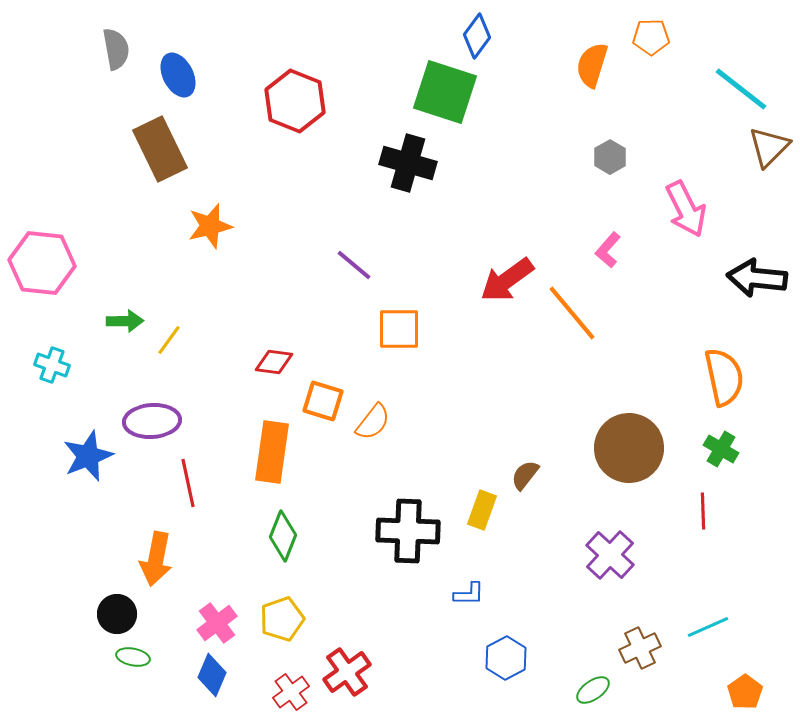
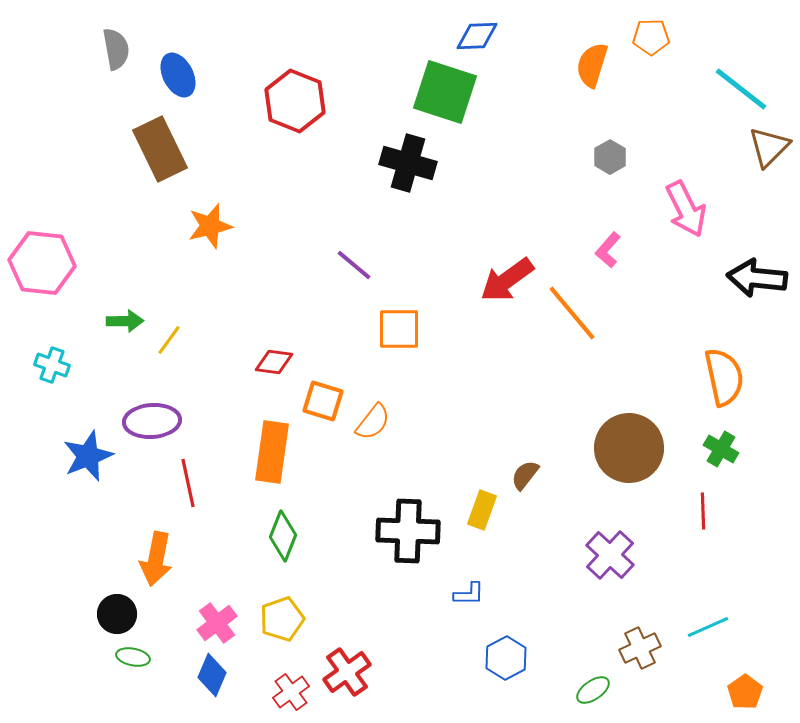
blue diamond at (477, 36): rotated 51 degrees clockwise
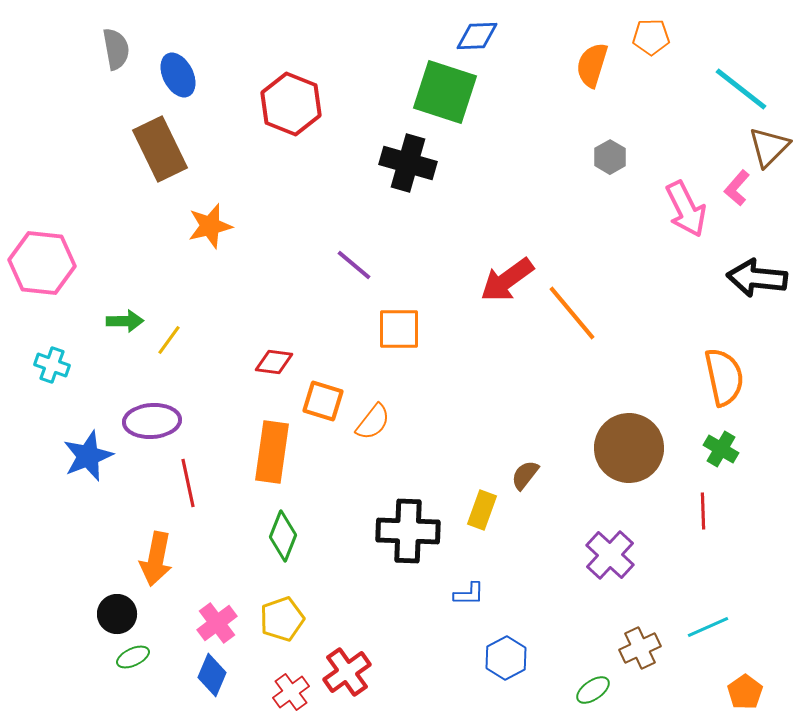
red hexagon at (295, 101): moved 4 px left, 3 px down
pink L-shape at (608, 250): moved 129 px right, 62 px up
green ellipse at (133, 657): rotated 36 degrees counterclockwise
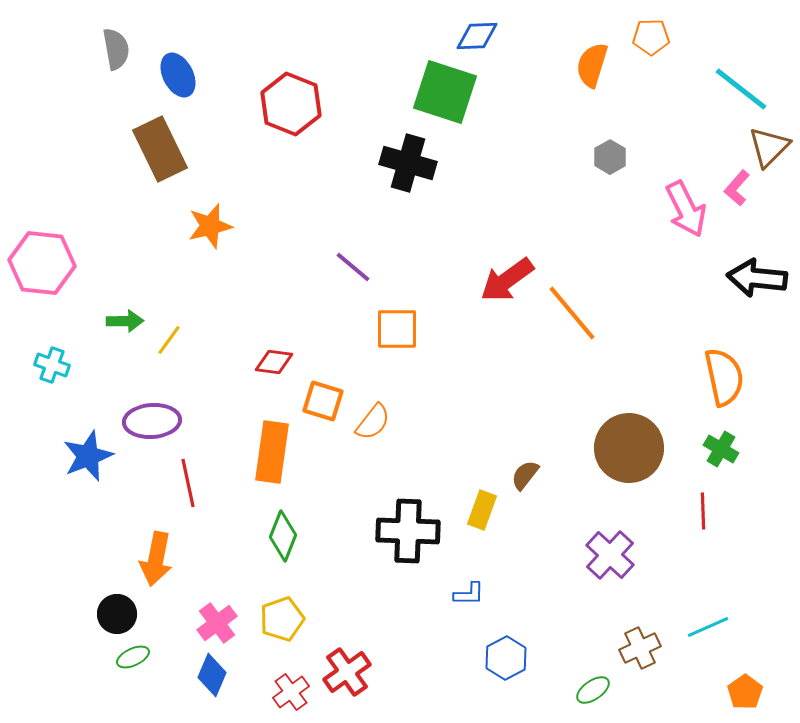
purple line at (354, 265): moved 1 px left, 2 px down
orange square at (399, 329): moved 2 px left
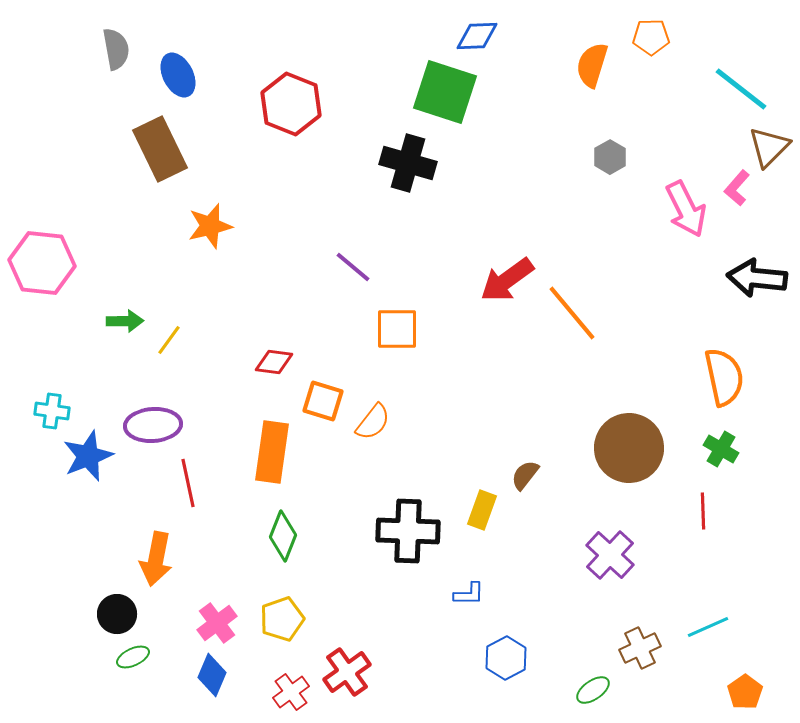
cyan cross at (52, 365): moved 46 px down; rotated 12 degrees counterclockwise
purple ellipse at (152, 421): moved 1 px right, 4 px down
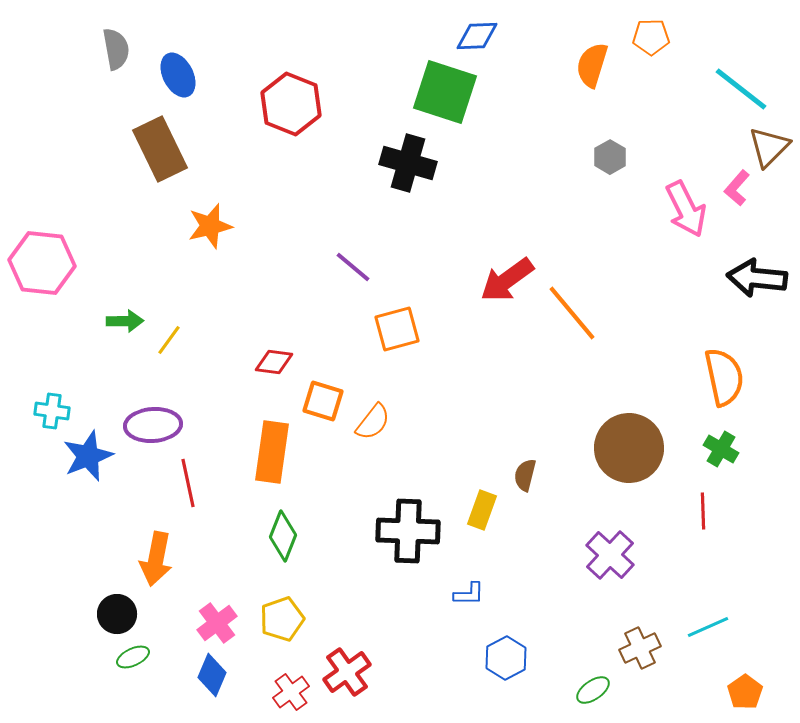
orange square at (397, 329): rotated 15 degrees counterclockwise
brown semicircle at (525, 475): rotated 24 degrees counterclockwise
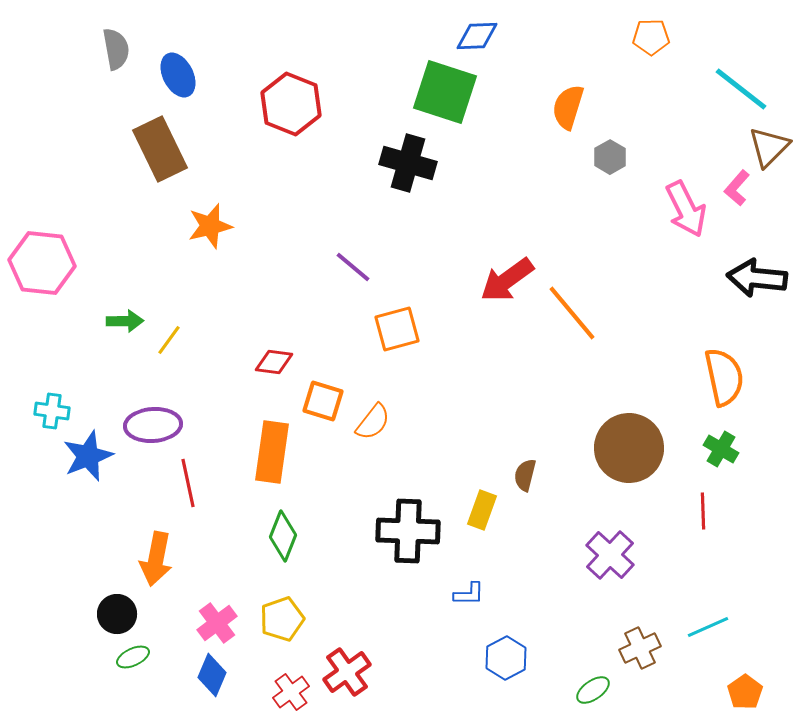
orange semicircle at (592, 65): moved 24 px left, 42 px down
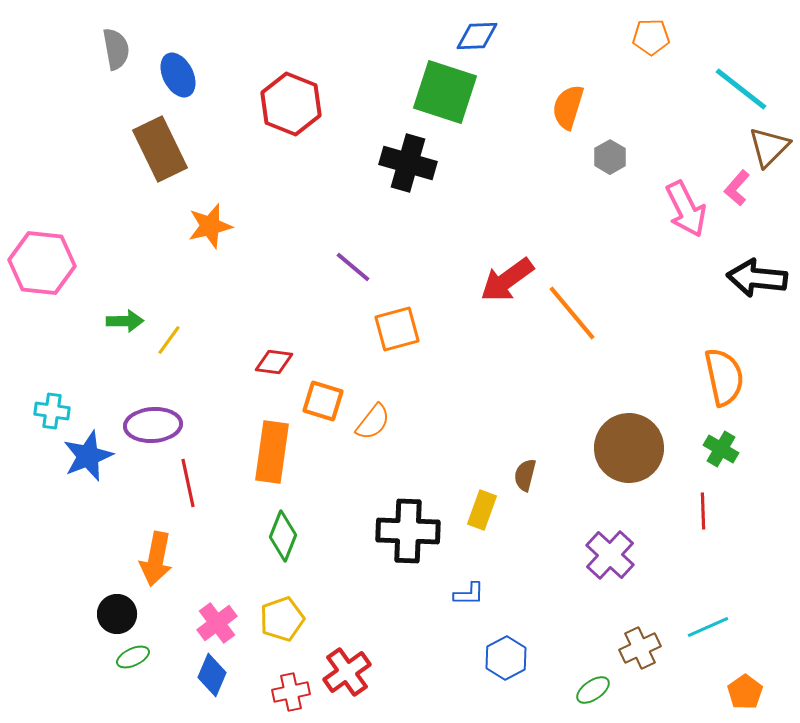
red cross at (291, 692): rotated 24 degrees clockwise
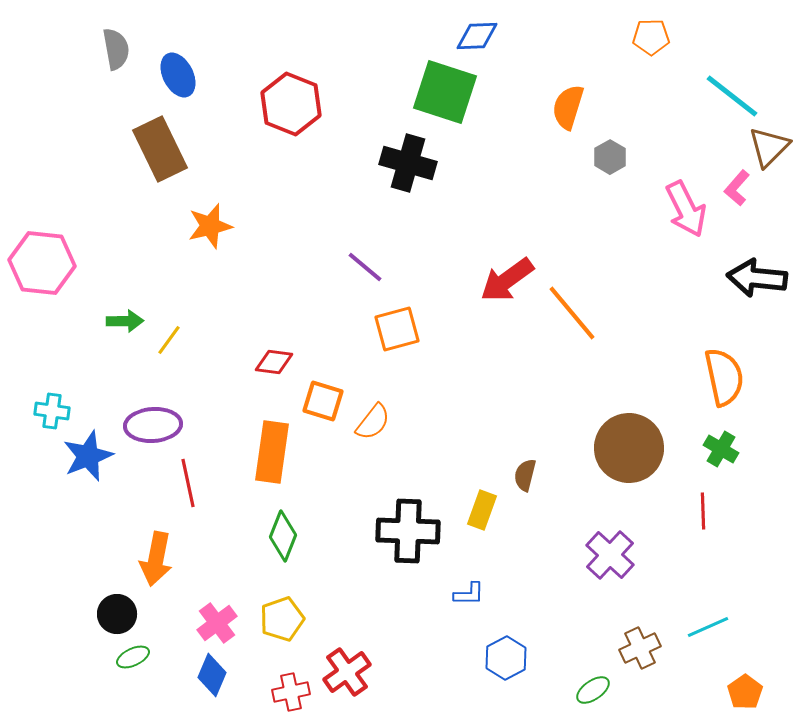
cyan line at (741, 89): moved 9 px left, 7 px down
purple line at (353, 267): moved 12 px right
